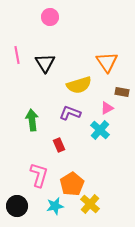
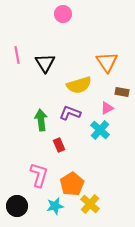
pink circle: moved 13 px right, 3 px up
green arrow: moved 9 px right
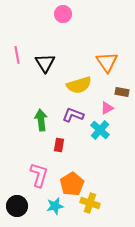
purple L-shape: moved 3 px right, 2 px down
red rectangle: rotated 32 degrees clockwise
yellow cross: moved 1 px up; rotated 24 degrees counterclockwise
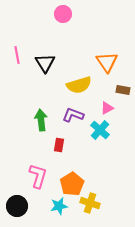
brown rectangle: moved 1 px right, 2 px up
pink L-shape: moved 1 px left, 1 px down
cyan star: moved 4 px right
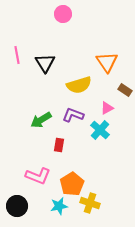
brown rectangle: moved 2 px right; rotated 24 degrees clockwise
green arrow: rotated 115 degrees counterclockwise
pink L-shape: rotated 95 degrees clockwise
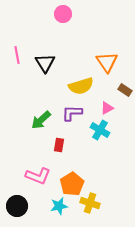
yellow semicircle: moved 2 px right, 1 px down
purple L-shape: moved 1 px left, 2 px up; rotated 20 degrees counterclockwise
green arrow: rotated 10 degrees counterclockwise
cyan cross: rotated 12 degrees counterclockwise
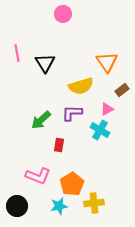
pink line: moved 2 px up
brown rectangle: moved 3 px left; rotated 72 degrees counterclockwise
pink triangle: moved 1 px down
yellow cross: moved 4 px right; rotated 24 degrees counterclockwise
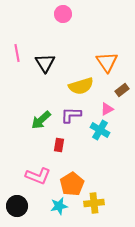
purple L-shape: moved 1 px left, 2 px down
